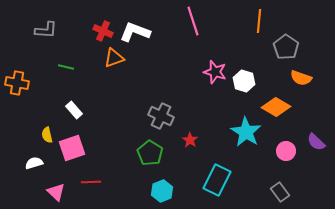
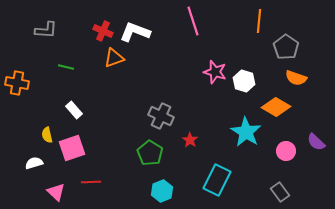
orange semicircle: moved 5 px left
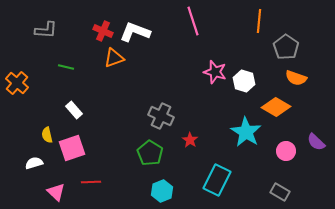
orange cross: rotated 30 degrees clockwise
gray rectangle: rotated 24 degrees counterclockwise
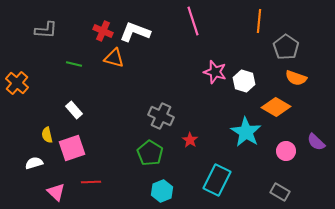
orange triangle: rotated 35 degrees clockwise
green line: moved 8 px right, 3 px up
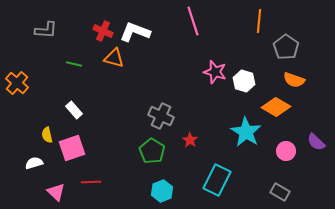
orange semicircle: moved 2 px left, 2 px down
green pentagon: moved 2 px right, 2 px up
